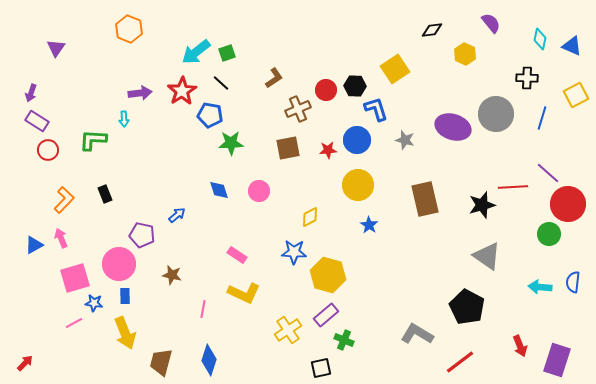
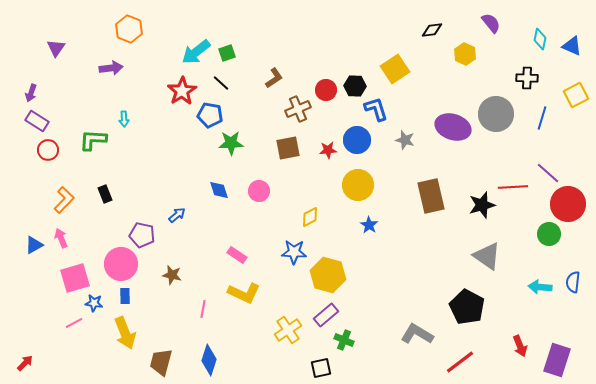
purple arrow at (140, 93): moved 29 px left, 25 px up
brown rectangle at (425, 199): moved 6 px right, 3 px up
pink circle at (119, 264): moved 2 px right
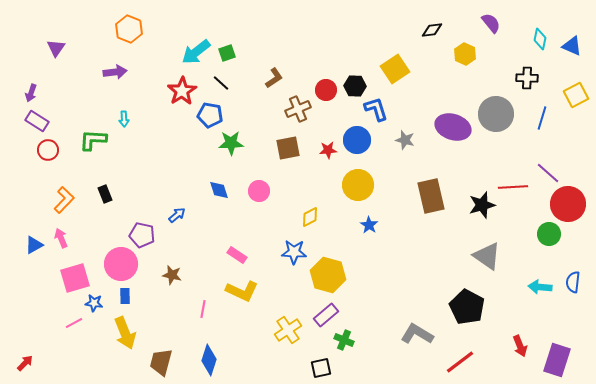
purple arrow at (111, 68): moved 4 px right, 4 px down
yellow L-shape at (244, 293): moved 2 px left, 2 px up
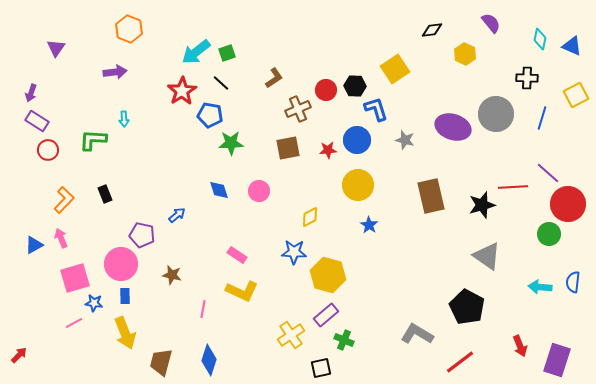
yellow cross at (288, 330): moved 3 px right, 5 px down
red arrow at (25, 363): moved 6 px left, 8 px up
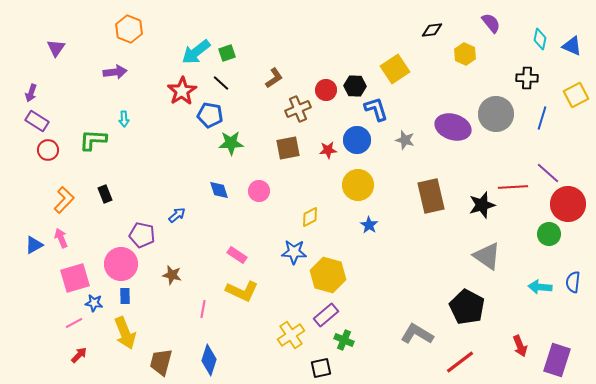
red arrow at (19, 355): moved 60 px right
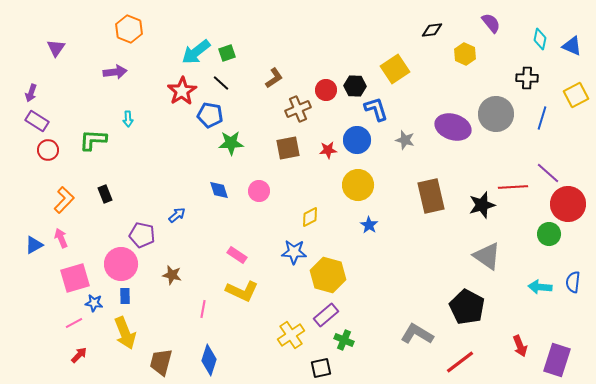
cyan arrow at (124, 119): moved 4 px right
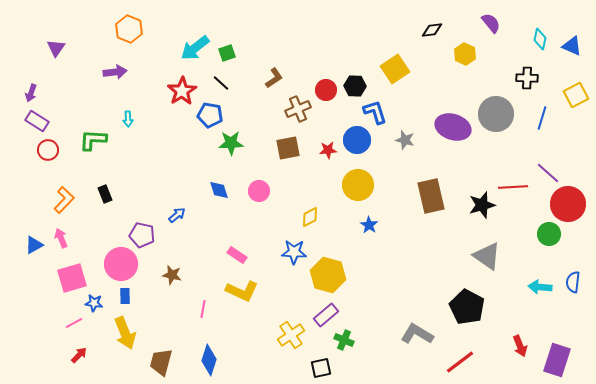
cyan arrow at (196, 52): moved 1 px left, 4 px up
blue L-shape at (376, 109): moved 1 px left, 3 px down
pink square at (75, 278): moved 3 px left
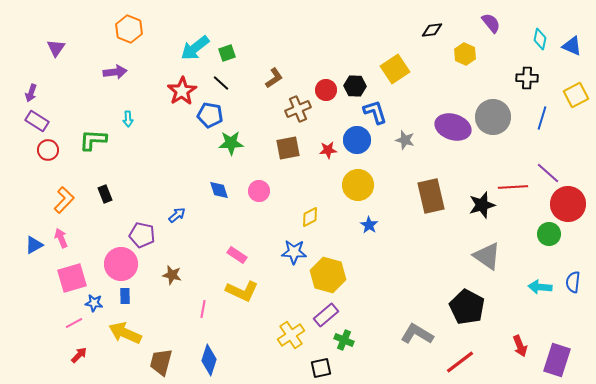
gray circle at (496, 114): moved 3 px left, 3 px down
yellow arrow at (125, 333): rotated 136 degrees clockwise
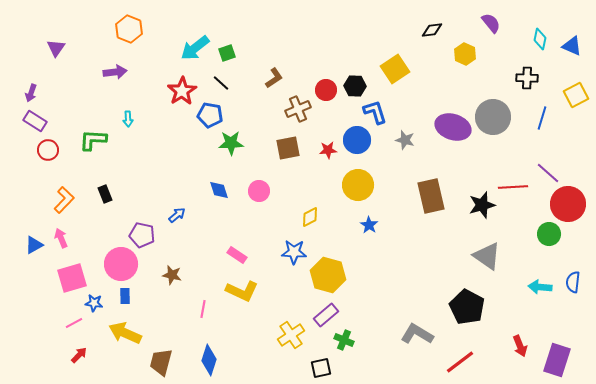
purple rectangle at (37, 121): moved 2 px left
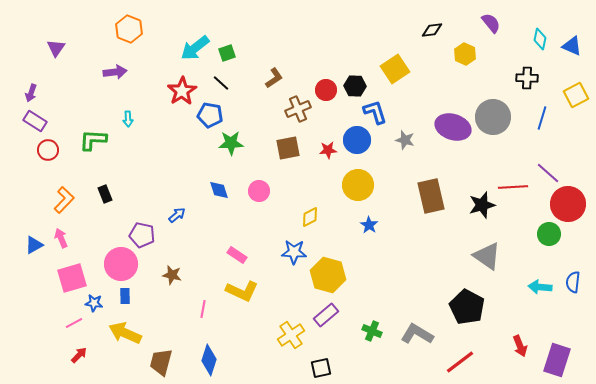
green cross at (344, 340): moved 28 px right, 9 px up
